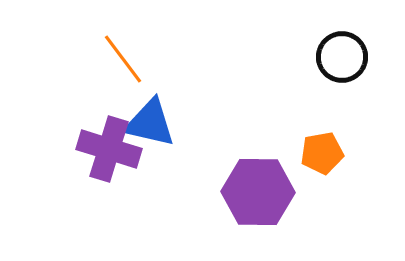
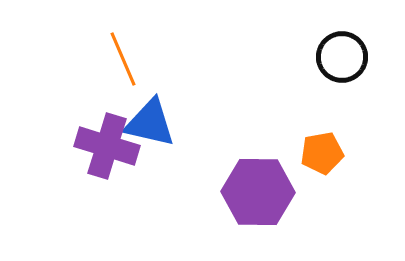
orange line: rotated 14 degrees clockwise
purple cross: moved 2 px left, 3 px up
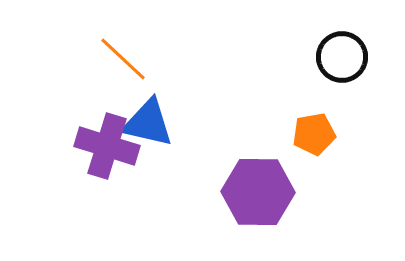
orange line: rotated 24 degrees counterclockwise
blue triangle: moved 2 px left
orange pentagon: moved 8 px left, 19 px up
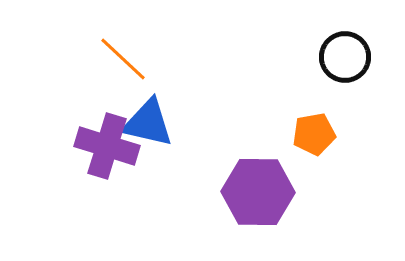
black circle: moved 3 px right
